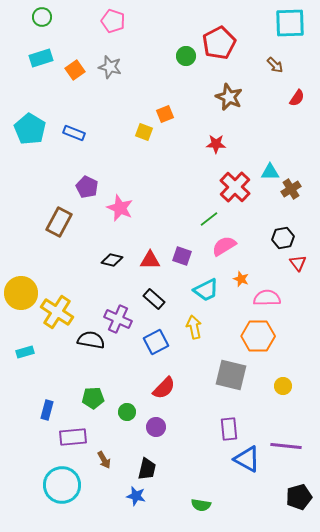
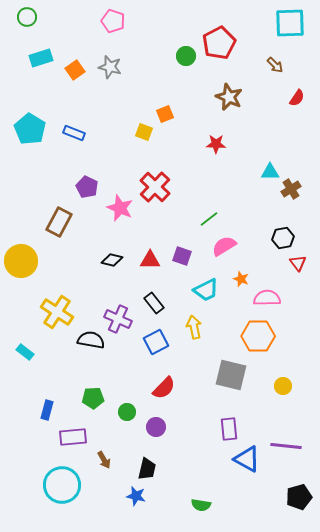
green circle at (42, 17): moved 15 px left
red cross at (235, 187): moved 80 px left
yellow circle at (21, 293): moved 32 px up
black rectangle at (154, 299): moved 4 px down; rotated 10 degrees clockwise
cyan rectangle at (25, 352): rotated 54 degrees clockwise
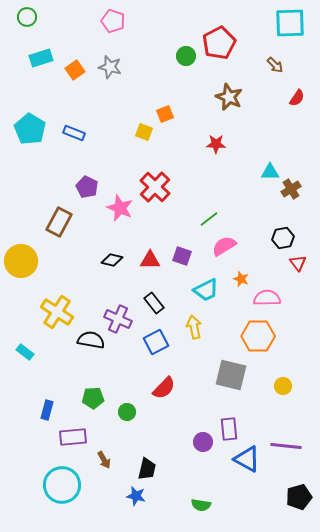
purple circle at (156, 427): moved 47 px right, 15 px down
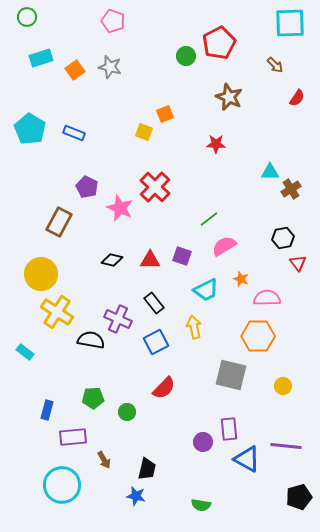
yellow circle at (21, 261): moved 20 px right, 13 px down
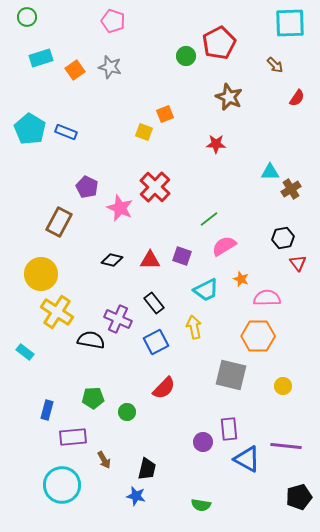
blue rectangle at (74, 133): moved 8 px left, 1 px up
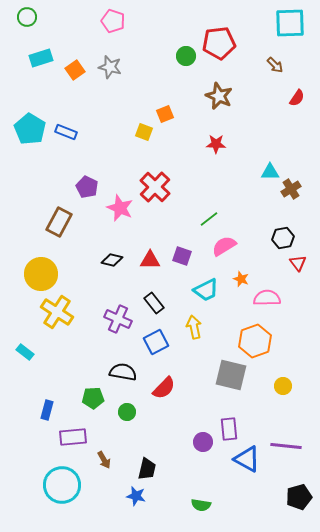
red pentagon at (219, 43): rotated 20 degrees clockwise
brown star at (229, 97): moved 10 px left, 1 px up
orange hexagon at (258, 336): moved 3 px left, 5 px down; rotated 20 degrees counterclockwise
black semicircle at (91, 340): moved 32 px right, 32 px down
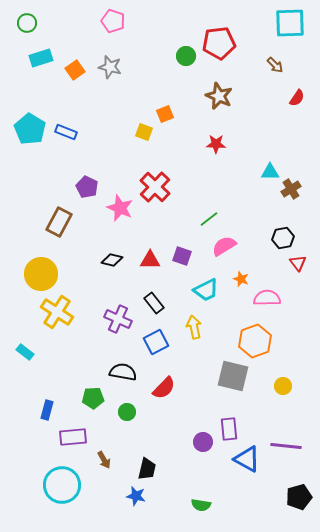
green circle at (27, 17): moved 6 px down
gray square at (231, 375): moved 2 px right, 1 px down
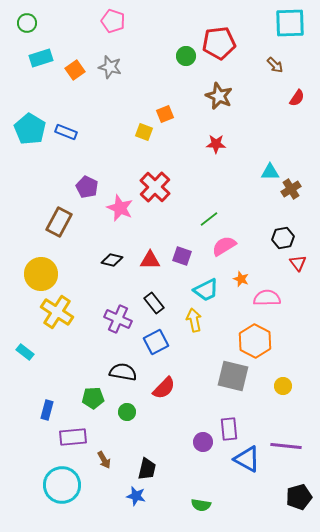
yellow arrow at (194, 327): moved 7 px up
orange hexagon at (255, 341): rotated 12 degrees counterclockwise
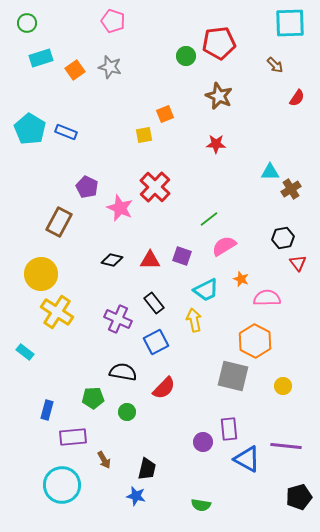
yellow square at (144, 132): moved 3 px down; rotated 30 degrees counterclockwise
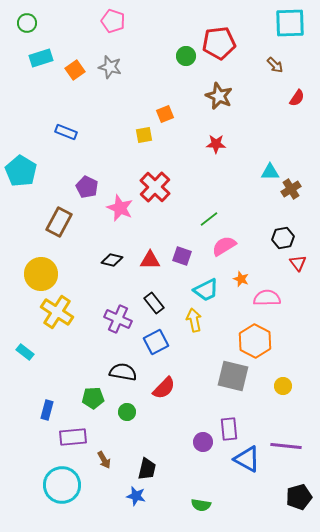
cyan pentagon at (30, 129): moved 9 px left, 42 px down
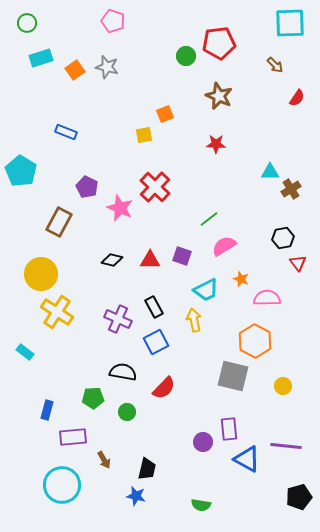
gray star at (110, 67): moved 3 px left
black rectangle at (154, 303): moved 4 px down; rotated 10 degrees clockwise
